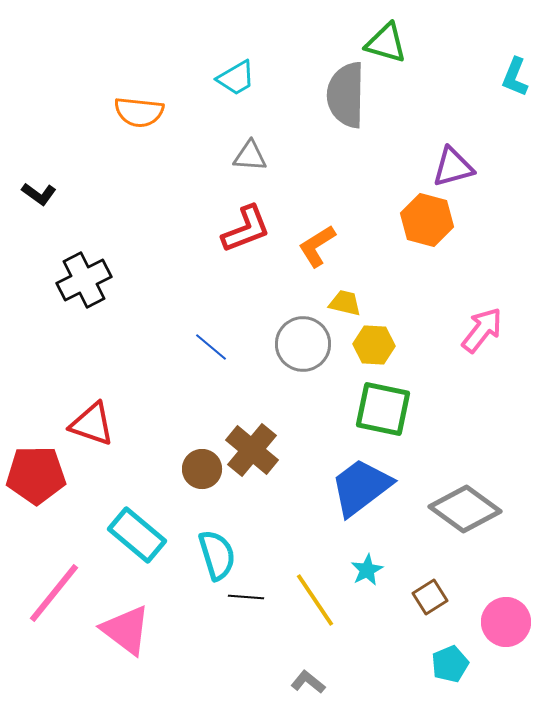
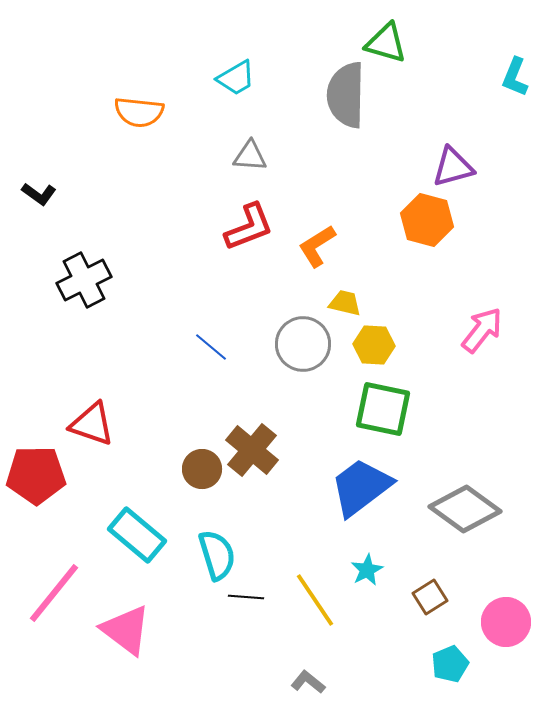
red L-shape: moved 3 px right, 2 px up
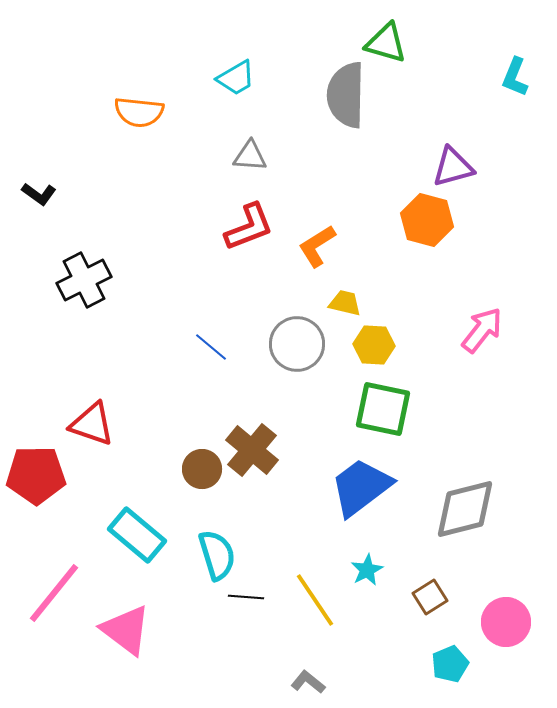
gray circle: moved 6 px left
gray diamond: rotated 50 degrees counterclockwise
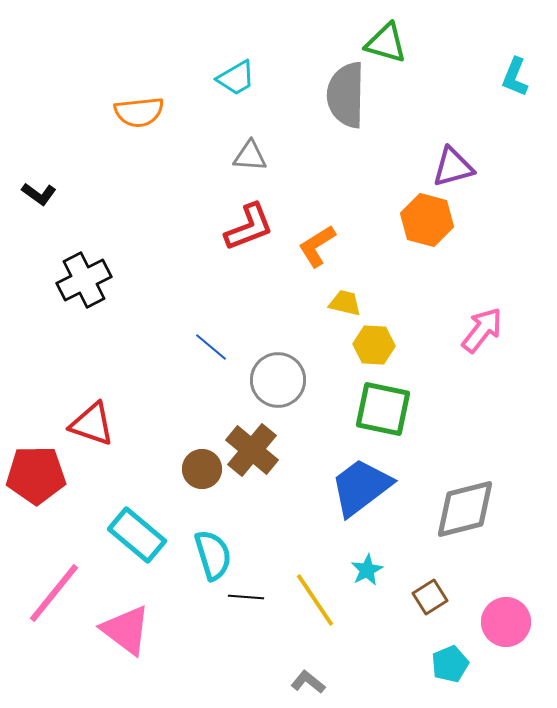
orange semicircle: rotated 12 degrees counterclockwise
gray circle: moved 19 px left, 36 px down
cyan semicircle: moved 4 px left
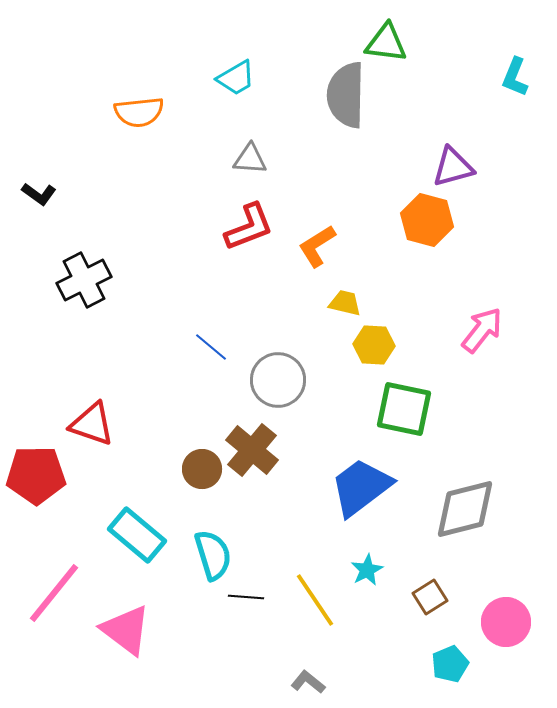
green triangle: rotated 9 degrees counterclockwise
gray triangle: moved 3 px down
green square: moved 21 px right
